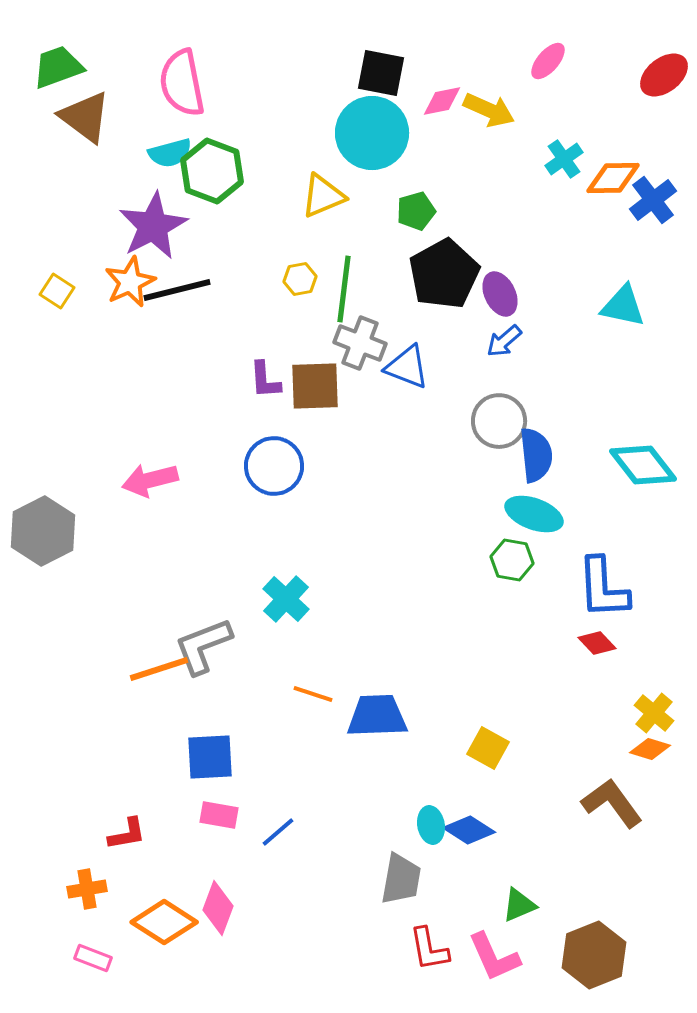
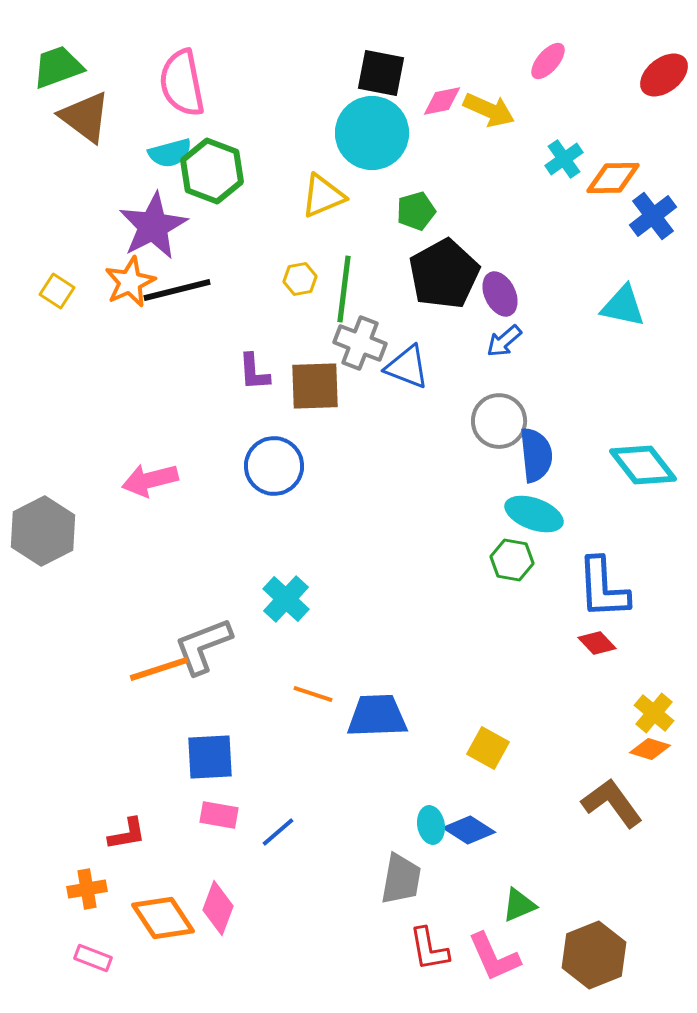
blue cross at (653, 200): moved 16 px down
purple L-shape at (265, 380): moved 11 px left, 8 px up
orange diamond at (164, 922): moved 1 px left, 4 px up; rotated 24 degrees clockwise
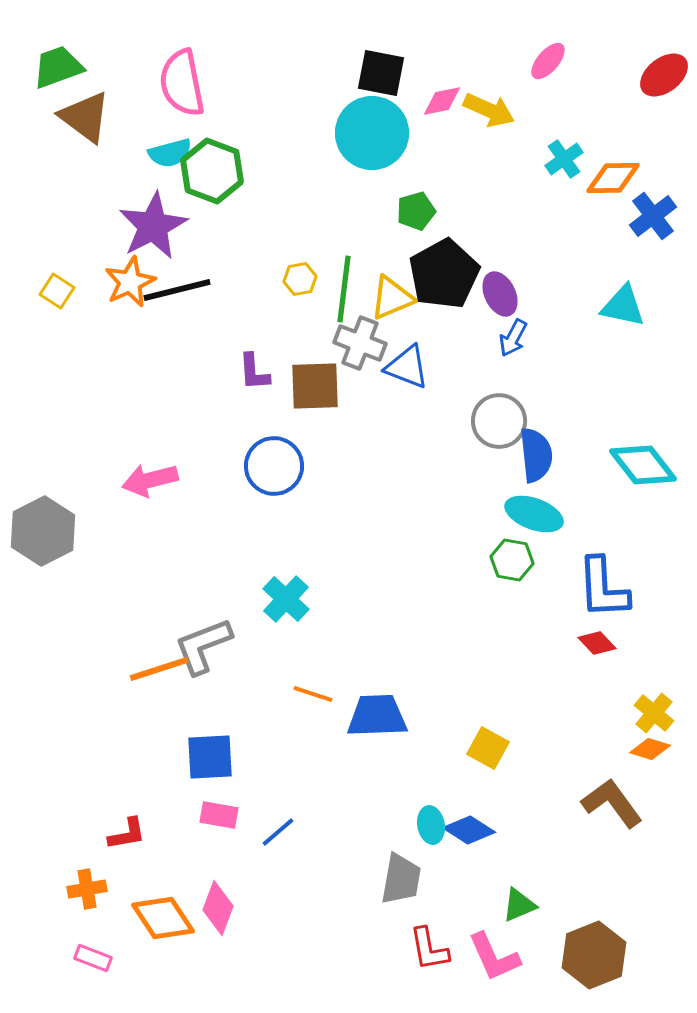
yellow triangle at (323, 196): moved 69 px right, 102 px down
blue arrow at (504, 341): moved 9 px right, 3 px up; rotated 21 degrees counterclockwise
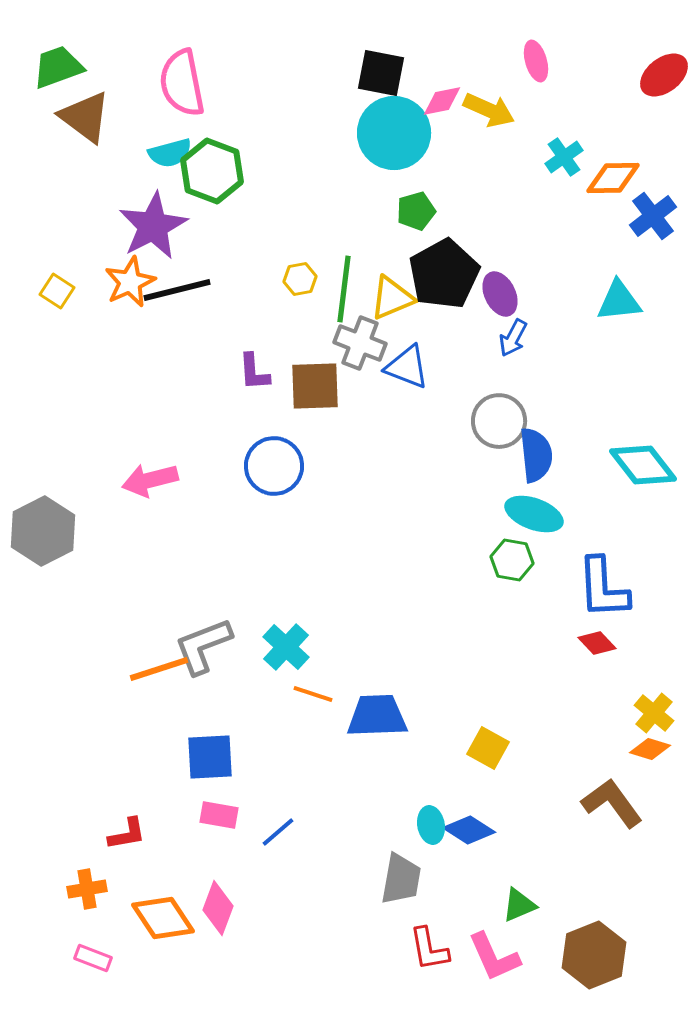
pink ellipse at (548, 61): moved 12 px left; rotated 57 degrees counterclockwise
cyan circle at (372, 133): moved 22 px right
cyan cross at (564, 159): moved 2 px up
cyan triangle at (623, 306): moved 4 px left, 5 px up; rotated 18 degrees counterclockwise
cyan cross at (286, 599): moved 48 px down
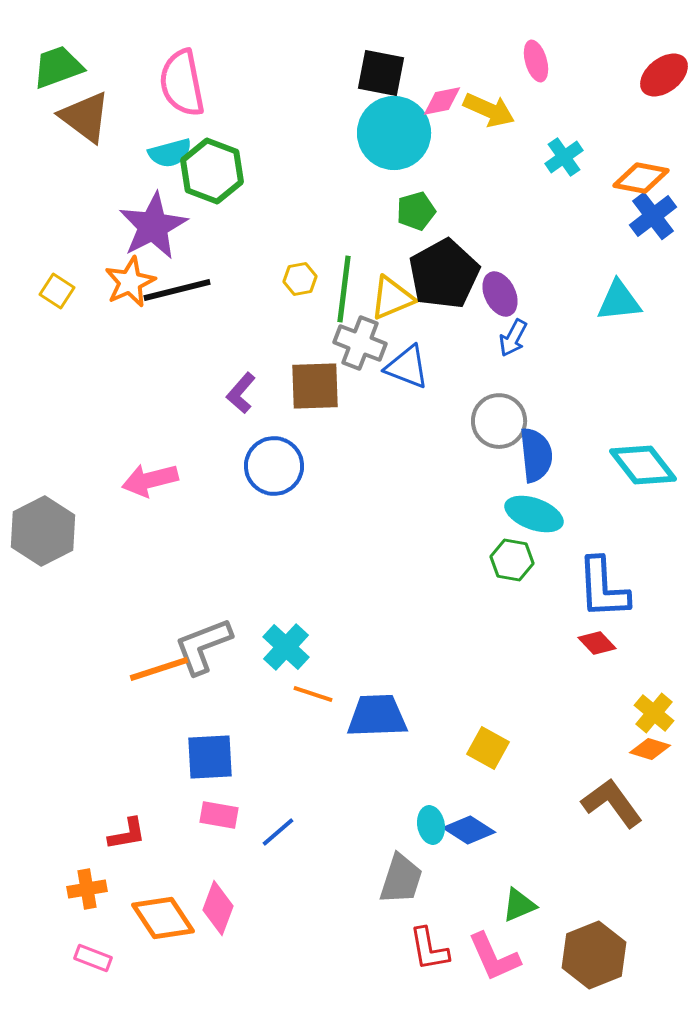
orange diamond at (613, 178): moved 28 px right; rotated 12 degrees clockwise
purple L-shape at (254, 372): moved 13 px left, 21 px down; rotated 45 degrees clockwise
gray trapezoid at (401, 879): rotated 8 degrees clockwise
